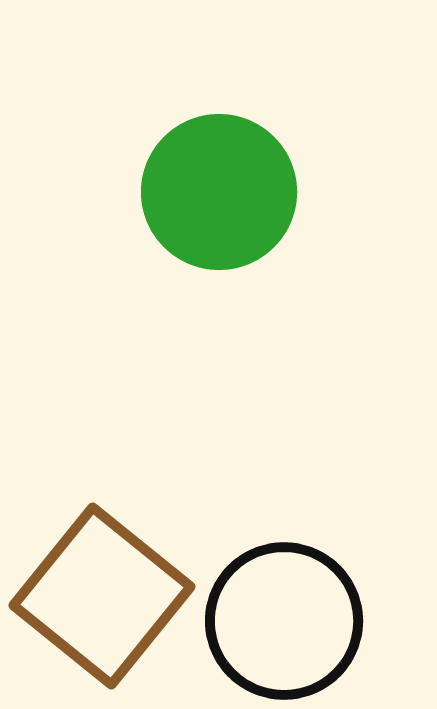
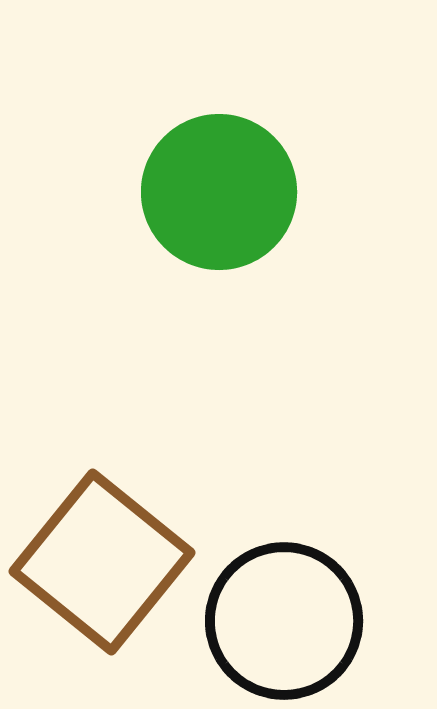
brown square: moved 34 px up
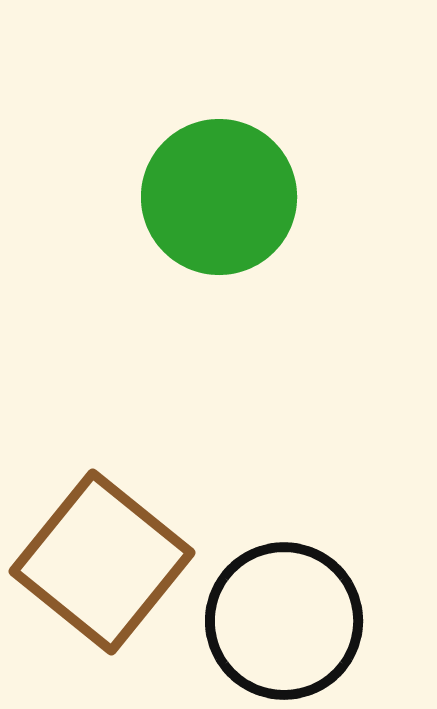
green circle: moved 5 px down
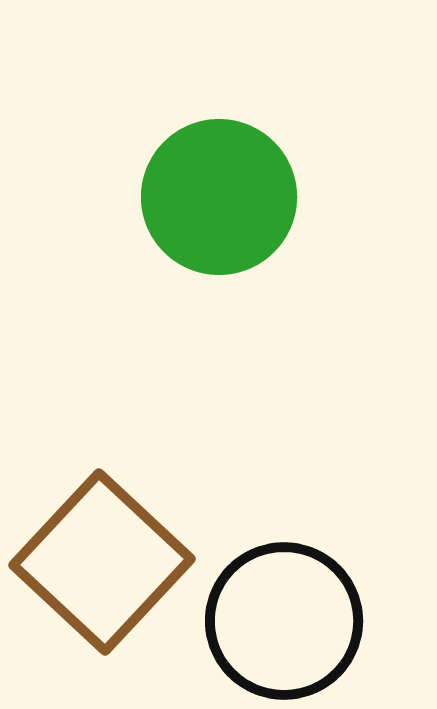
brown square: rotated 4 degrees clockwise
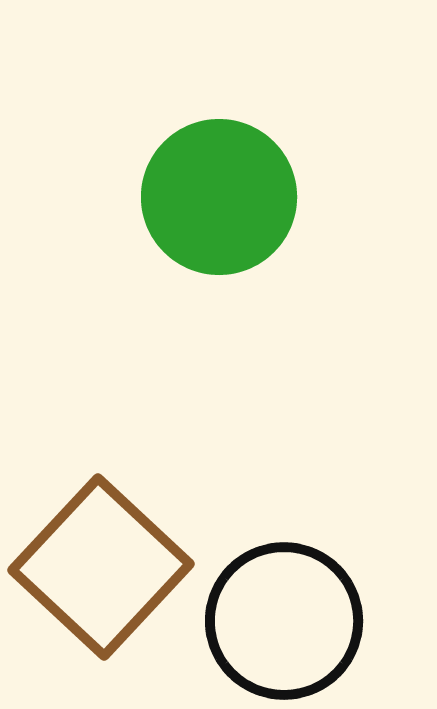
brown square: moved 1 px left, 5 px down
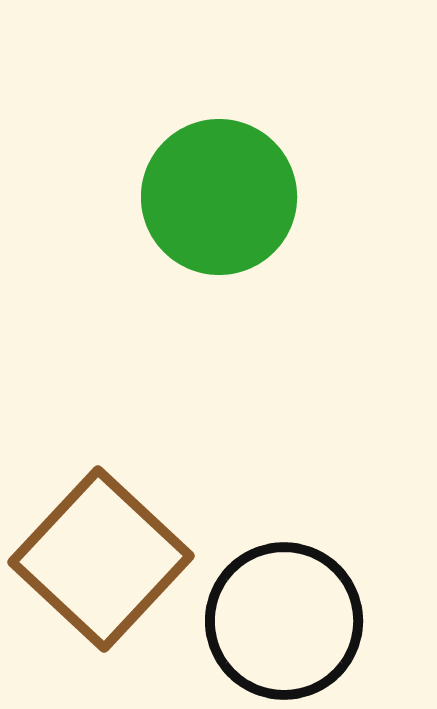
brown square: moved 8 px up
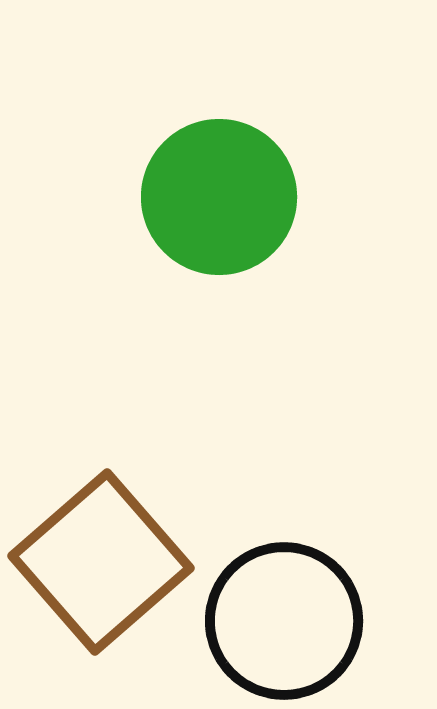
brown square: moved 3 px down; rotated 6 degrees clockwise
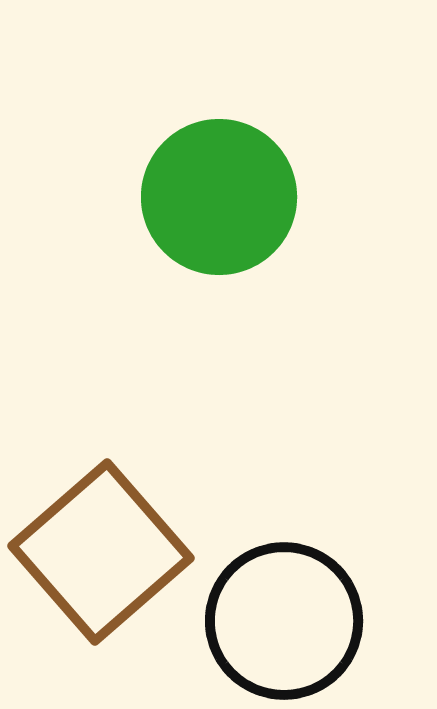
brown square: moved 10 px up
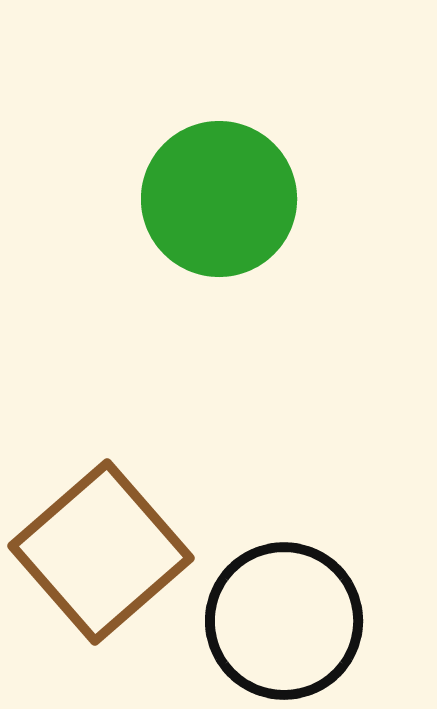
green circle: moved 2 px down
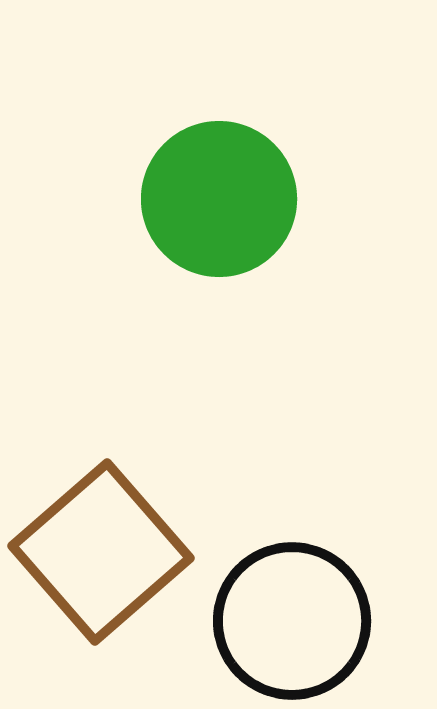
black circle: moved 8 px right
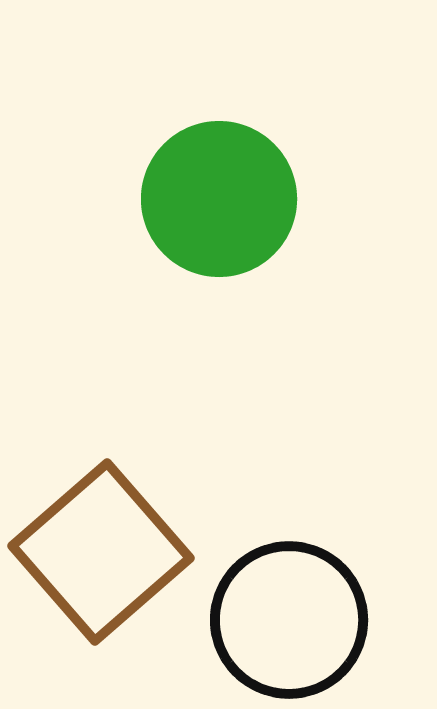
black circle: moved 3 px left, 1 px up
